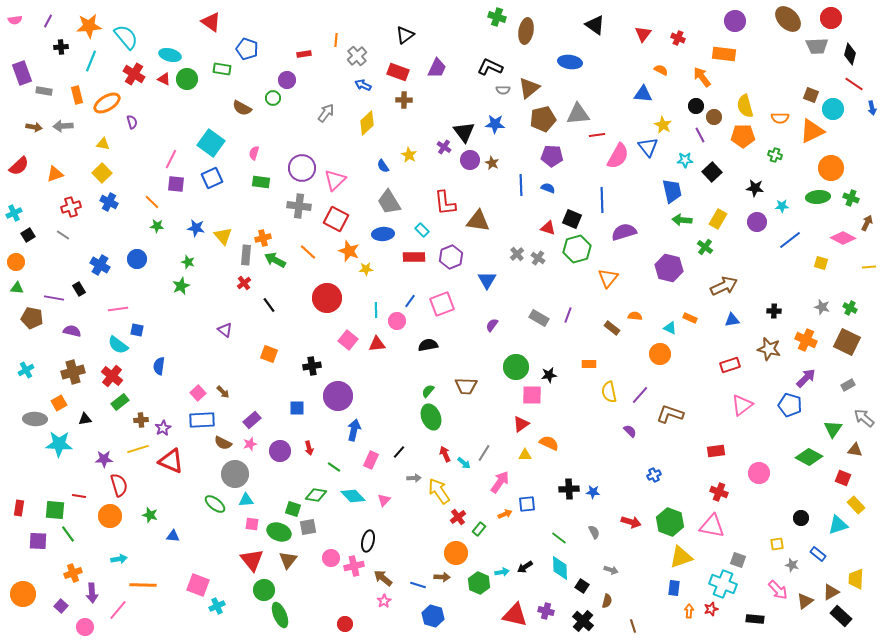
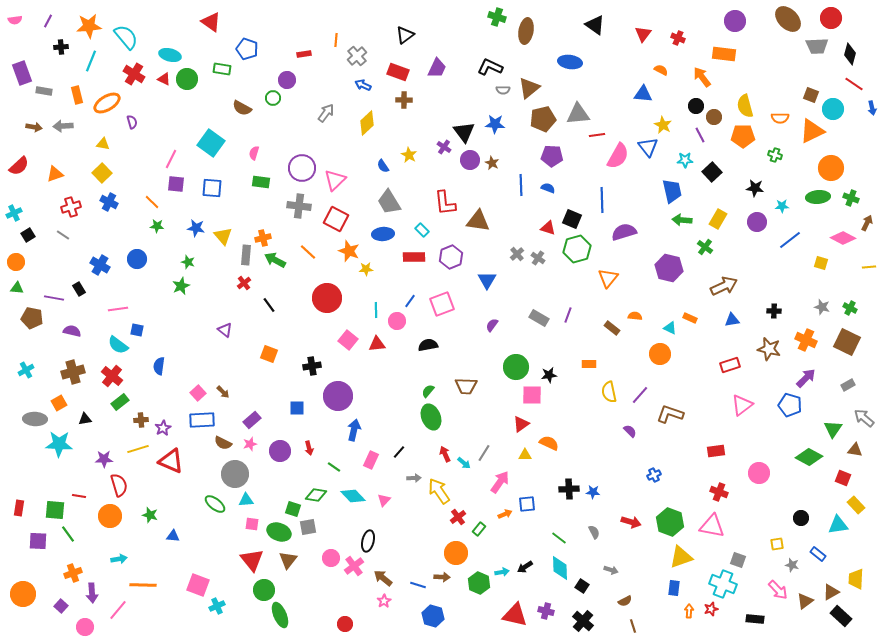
blue square at (212, 178): moved 10 px down; rotated 30 degrees clockwise
cyan triangle at (838, 525): rotated 10 degrees clockwise
pink cross at (354, 566): rotated 24 degrees counterclockwise
brown semicircle at (607, 601): moved 18 px right; rotated 48 degrees clockwise
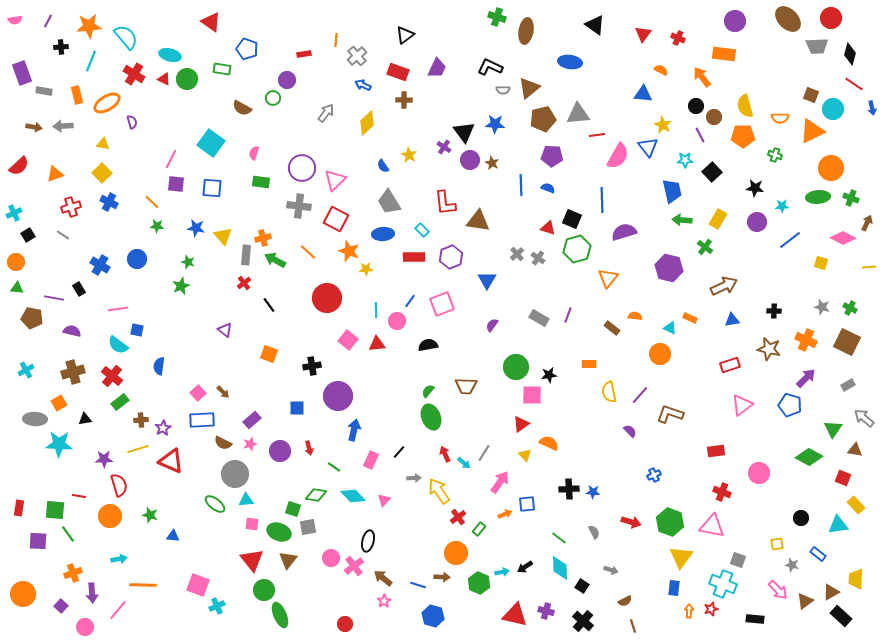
yellow triangle at (525, 455): rotated 48 degrees clockwise
red cross at (719, 492): moved 3 px right
yellow triangle at (681, 557): rotated 35 degrees counterclockwise
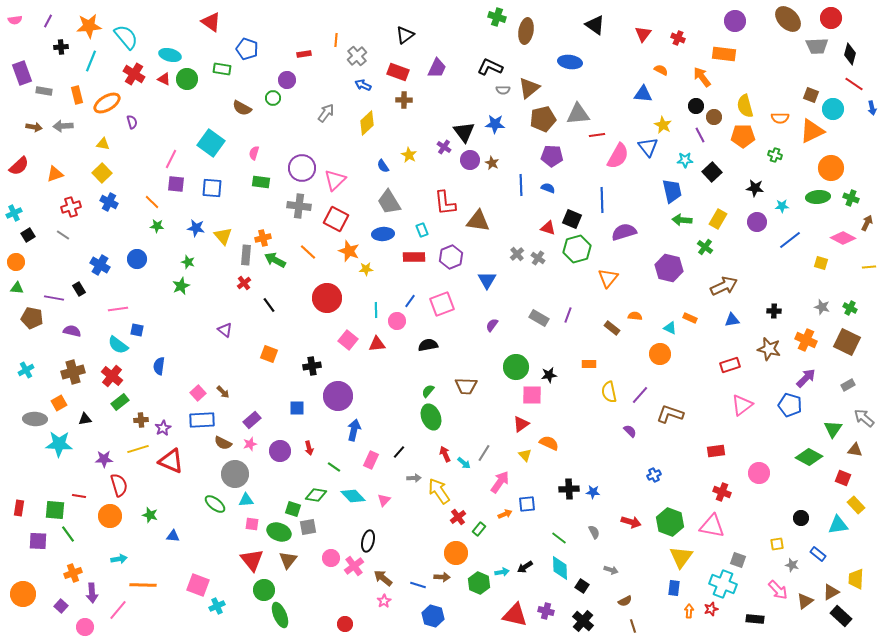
cyan rectangle at (422, 230): rotated 24 degrees clockwise
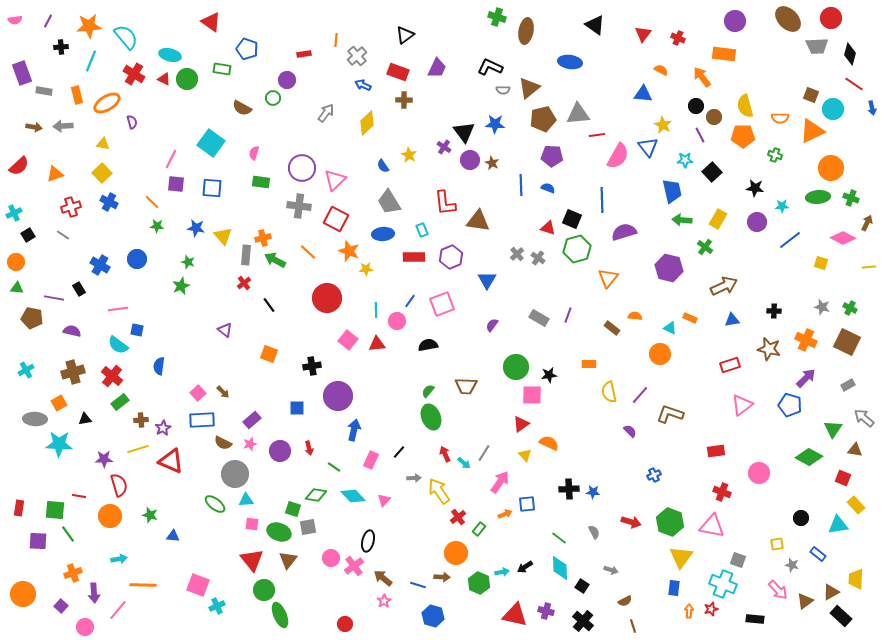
purple arrow at (92, 593): moved 2 px right
